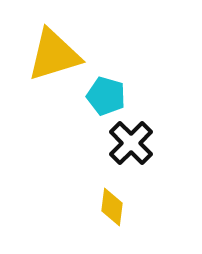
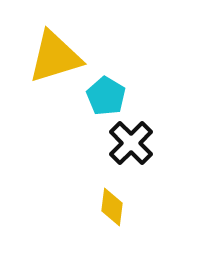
yellow triangle: moved 1 px right, 2 px down
cyan pentagon: rotated 15 degrees clockwise
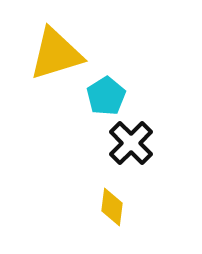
yellow triangle: moved 1 px right, 3 px up
cyan pentagon: rotated 9 degrees clockwise
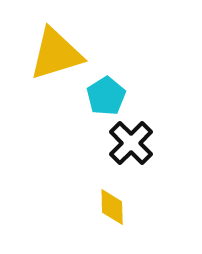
yellow diamond: rotated 9 degrees counterclockwise
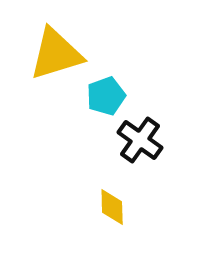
cyan pentagon: rotated 12 degrees clockwise
black cross: moved 9 px right, 3 px up; rotated 9 degrees counterclockwise
